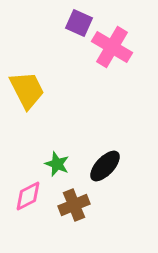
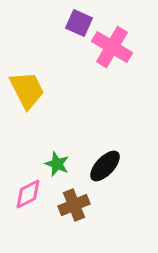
pink diamond: moved 2 px up
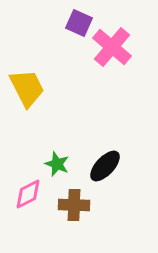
pink cross: rotated 9 degrees clockwise
yellow trapezoid: moved 2 px up
brown cross: rotated 24 degrees clockwise
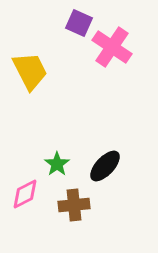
pink cross: rotated 6 degrees counterclockwise
yellow trapezoid: moved 3 px right, 17 px up
green star: rotated 15 degrees clockwise
pink diamond: moved 3 px left
brown cross: rotated 8 degrees counterclockwise
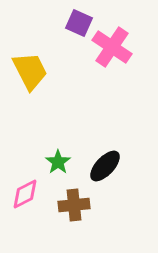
green star: moved 1 px right, 2 px up
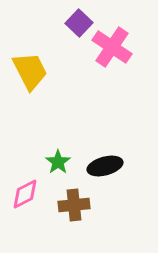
purple square: rotated 20 degrees clockwise
black ellipse: rotated 32 degrees clockwise
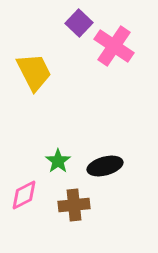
pink cross: moved 2 px right, 1 px up
yellow trapezoid: moved 4 px right, 1 px down
green star: moved 1 px up
pink diamond: moved 1 px left, 1 px down
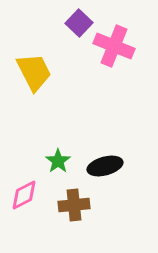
pink cross: rotated 12 degrees counterclockwise
